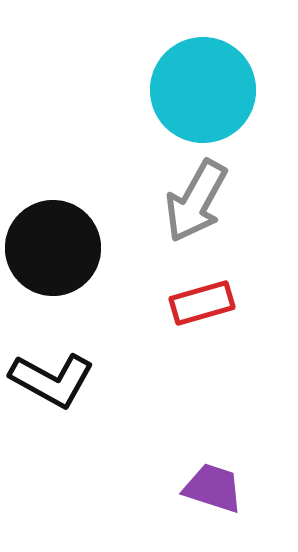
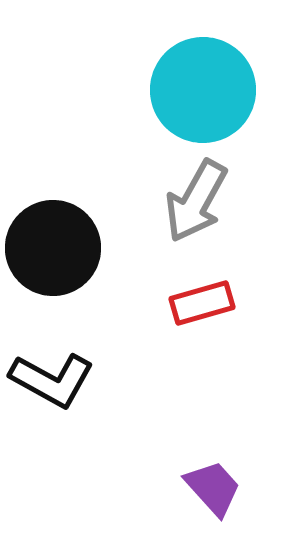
purple trapezoid: rotated 30 degrees clockwise
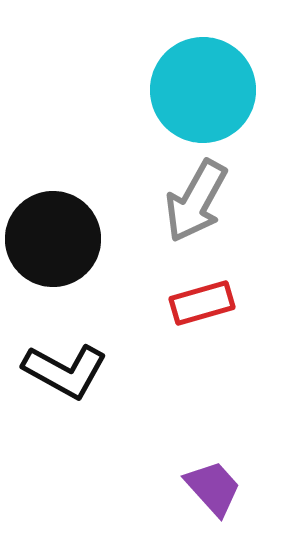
black circle: moved 9 px up
black L-shape: moved 13 px right, 9 px up
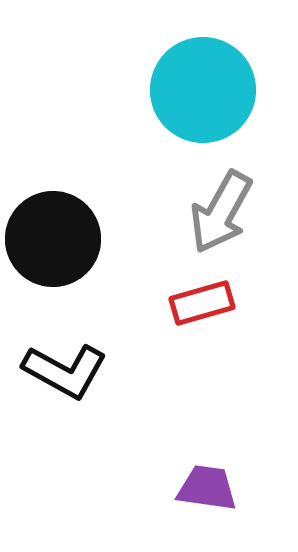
gray arrow: moved 25 px right, 11 px down
purple trapezoid: moved 6 px left; rotated 40 degrees counterclockwise
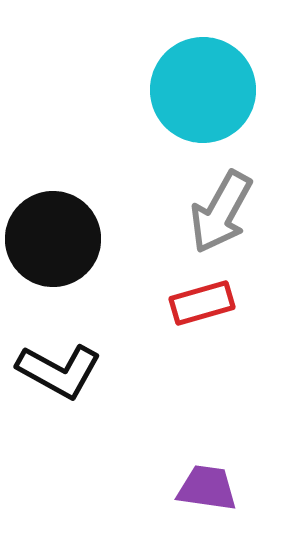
black L-shape: moved 6 px left
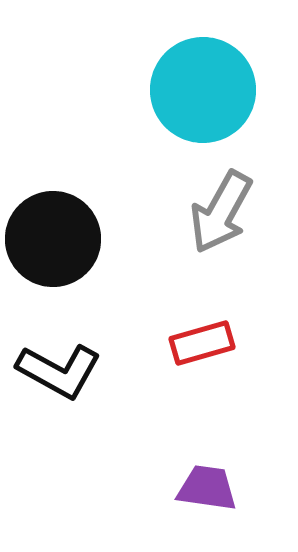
red rectangle: moved 40 px down
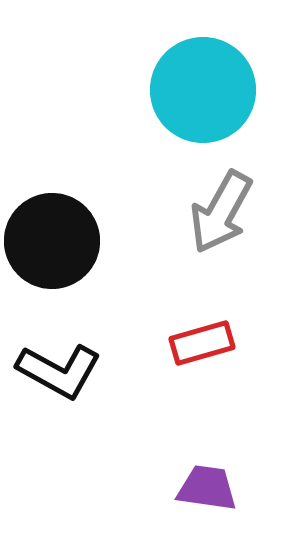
black circle: moved 1 px left, 2 px down
